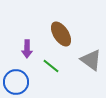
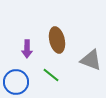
brown ellipse: moved 4 px left, 6 px down; rotated 20 degrees clockwise
gray triangle: rotated 15 degrees counterclockwise
green line: moved 9 px down
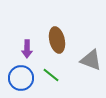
blue circle: moved 5 px right, 4 px up
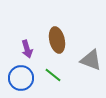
purple arrow: rotated 18 degrees counterclockwise
green line: moved 2 px right
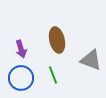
purple arrow: moved 6 px left
green line: rotated 30 degrees clockwise
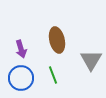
gray triangle: rotated 40 degrees clockwise
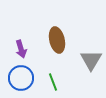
green line: moved 7 px down
